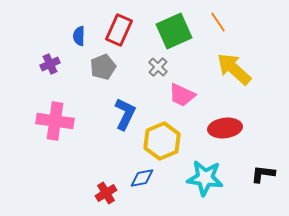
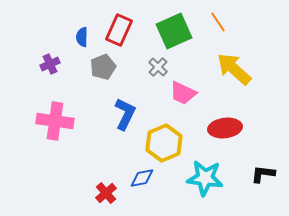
blue semicircle: moved 3 px right, 1 px down
pink trapezoid: moved 1 px right, 2 px up
yellow hexagon: moved 2 px right, 2 px down
red cross: rotated 10 degrees counterclockwise
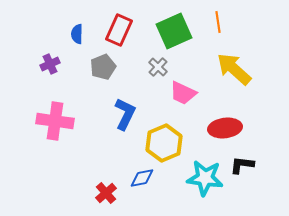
orange line: rotated 25 degrees clockwise
blue semicircle: moved 5 px left, 3 px up
black L-shape: moved 21 px left, 9 px up
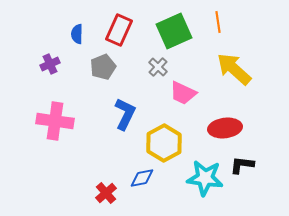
yellow hexagon: rotated 6 degrees counterclockwise
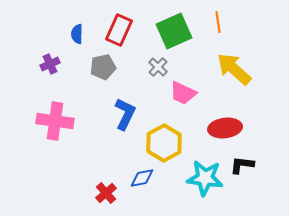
gray pentagon: rotated 10 degrees clockwise
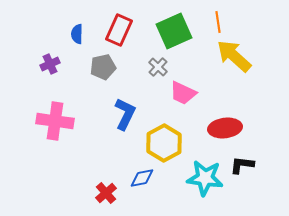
yellow arrow: moved 13 px up
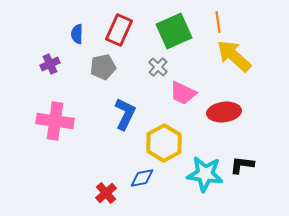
red ellipse: moved 1 px left, 16 px up
cyan star: moved 4 px up
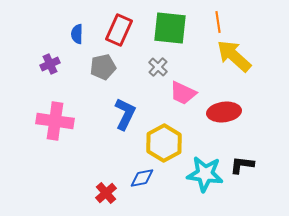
green square: moved 4 px left, 3 px up; rotated 30 degrees clockwise
